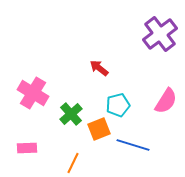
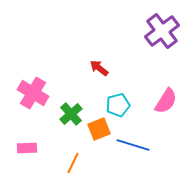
purple cross: moved 2 px right, 3 px up
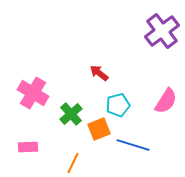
red arrow: moved 5 px down
pink rectangle: moved 1 px right, 1 px up
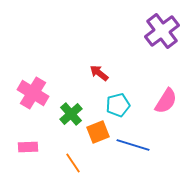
orange square: moved 1 px left, 3 px down
orange line: rotated 60 degrees counterclockwise
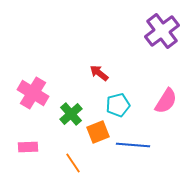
blue line: rotated 12 degrees counterclockwise
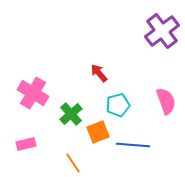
red arrow: rotated 12 degrees clockwise
pink semicircle: rotated 52 degrees counterclockwise
pink rectangle: moved 2 px left, 3 px up; rotated 12 degrees counterclockwise
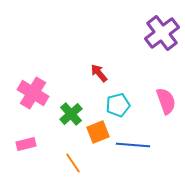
purple cross: moved 2 px down
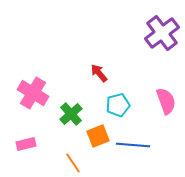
orange square: moved 4 px down
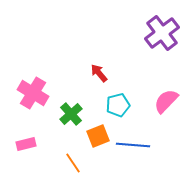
pink semicircle: rotated 116 degrees counterclockwise
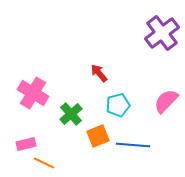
orange line: moved 29 px left; rotated 30 degrees counterclockwise
